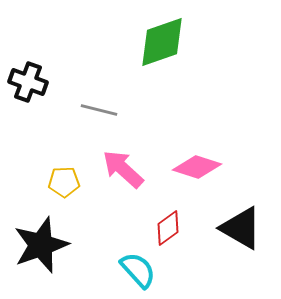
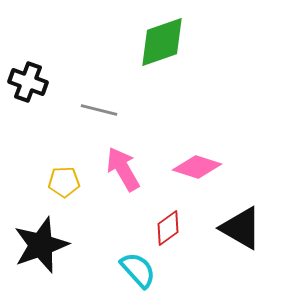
pink arrow: rotated 18 degrees clockwise
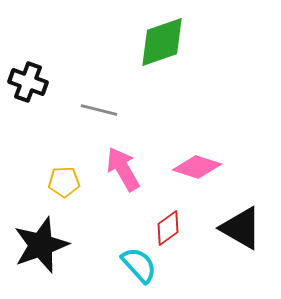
cyan semicircle: moved 1 px right, 5 px up
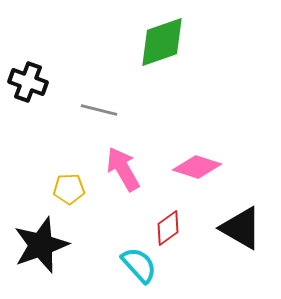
yellow pentagon: moved 5 px right, 7 px down
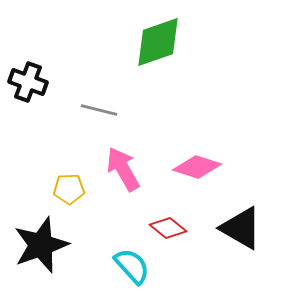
green diamond: moved 4 px left
red diamond: rotated 75 degrees clockwise
cyan semicircle: moved 7 px left, 1 px down
